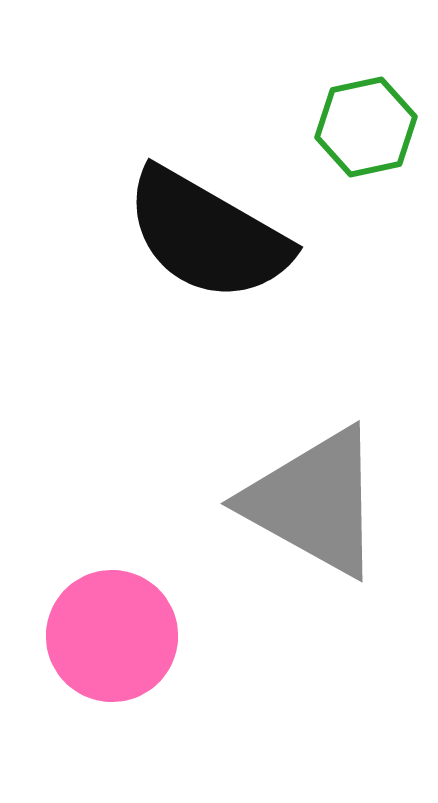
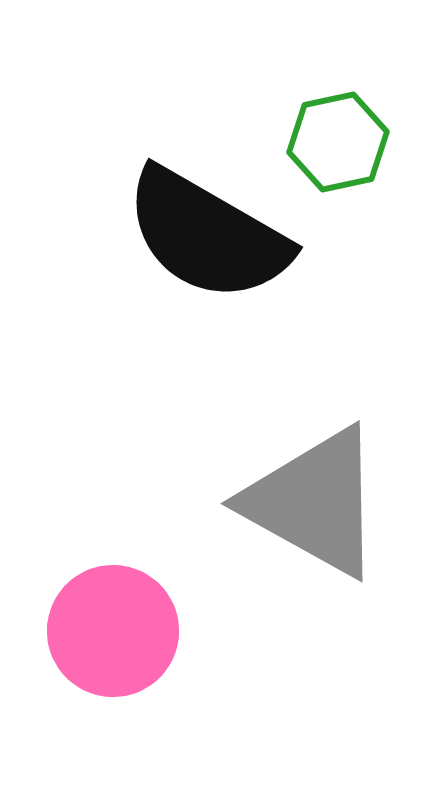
green hexagon: moved 28 px left, 15 px down
pink circle: moved 1 px right, 5 px up
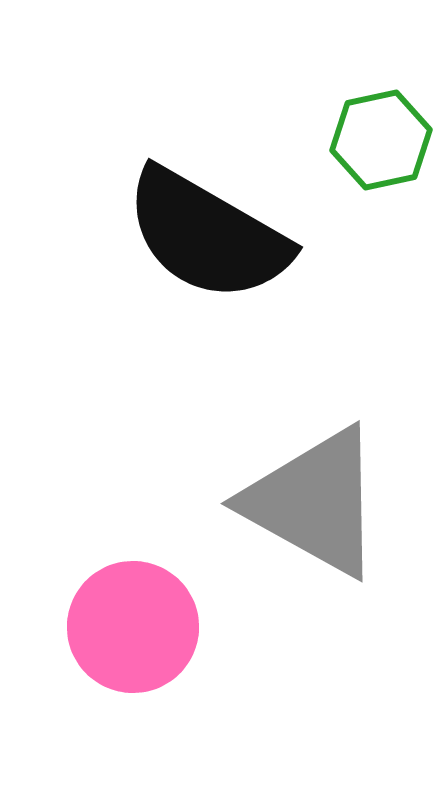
green hexagon: moved 43 px right, 2 px up
pink circle: moved 20 px right, 4 px up
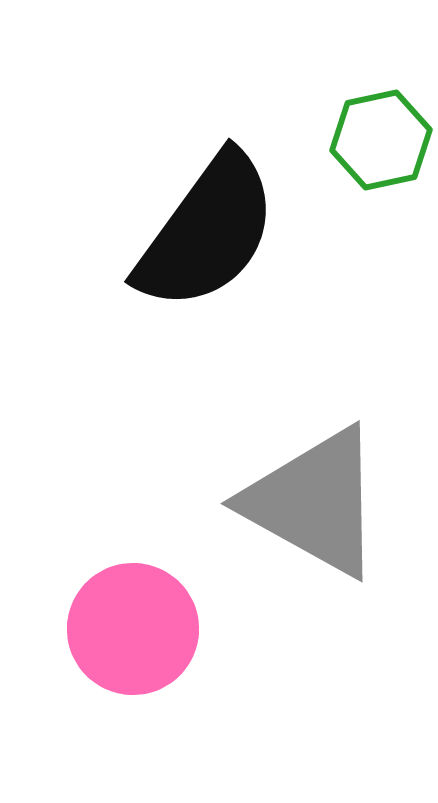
black semicircle: moved 3 px up; rotated 84 degrees counterclockwise
pink circle: moved 2 px down
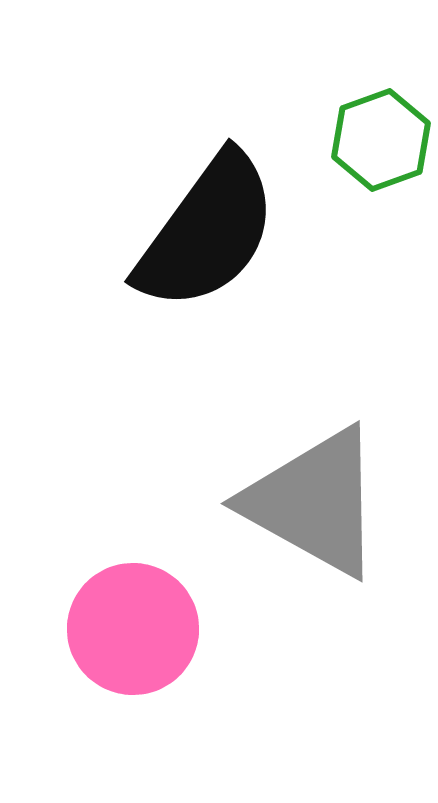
green hexagon: rotated 8 degrees counterclockwise
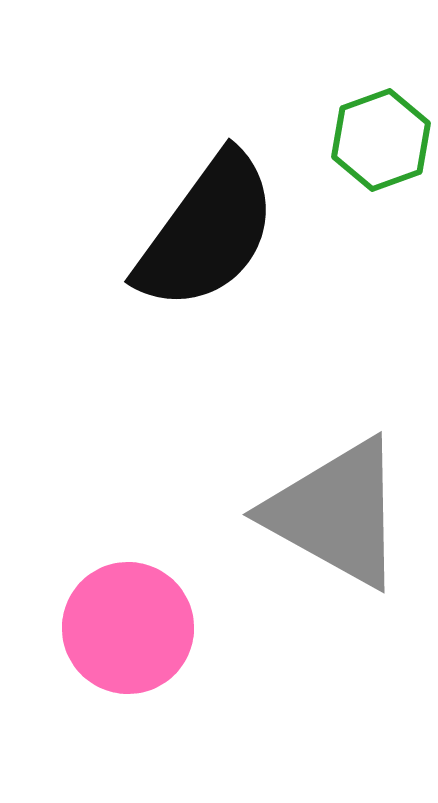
gray triangle: moved 22 px right, 11 px down
pink circle: moved 5 px left, 1 px up
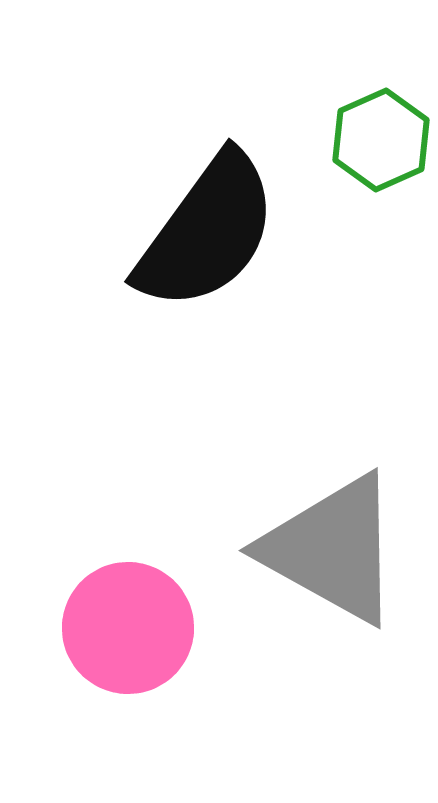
green hexagon: rotated 4 degrees counterclockwise
gray triangle: moved 4 px left, 36 px down
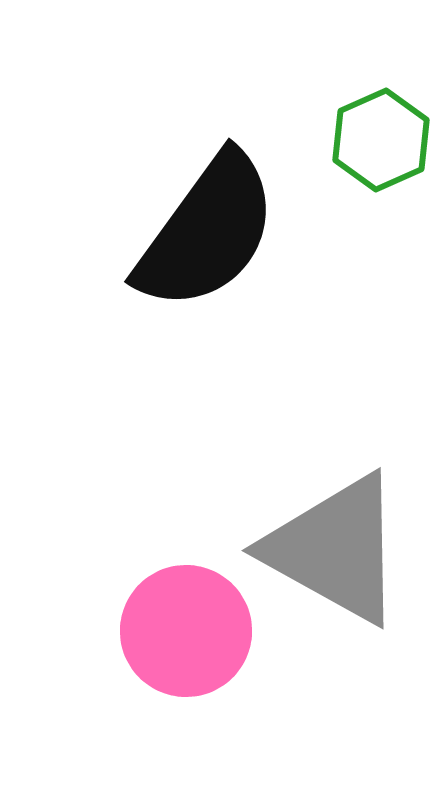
gray triangle: moved 3 px right
pink circle: moved 58 px right, 3 px down
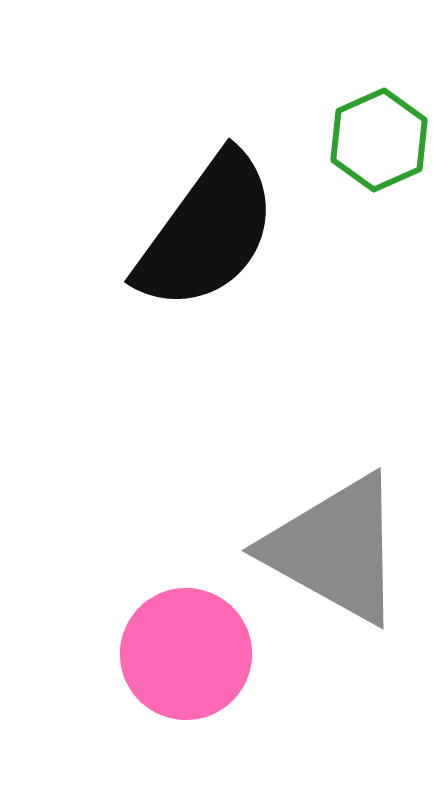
green hexagon: moved 2 px left
pink circle: moved 23 px down
